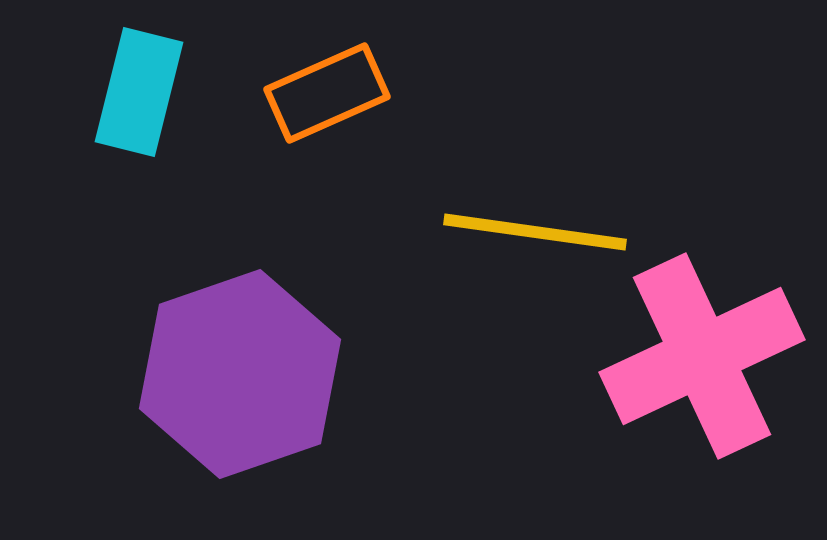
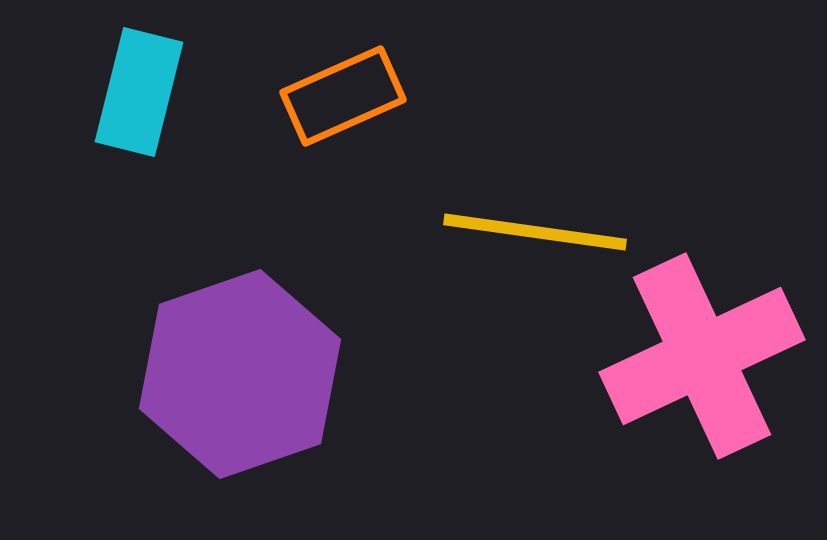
orange rectangle: moved 16 px right, 3 px down
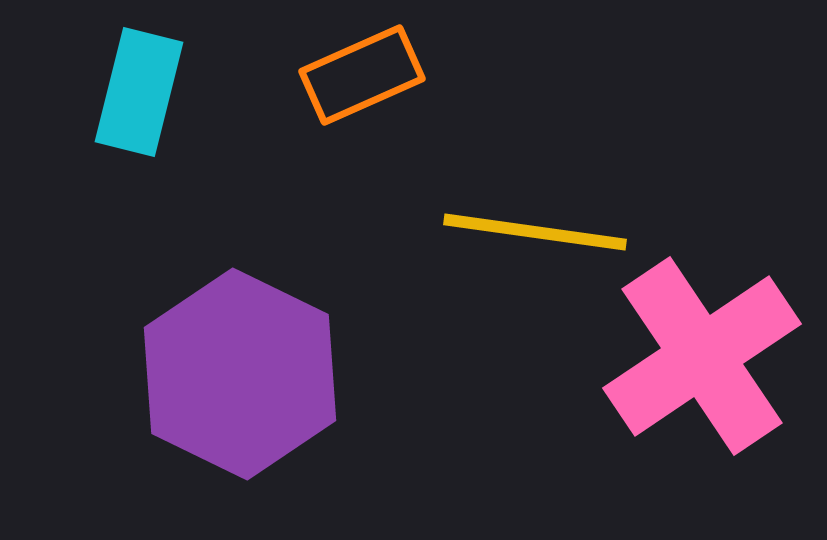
orange rectangle: moved 19 px right, 21 px up
pink cross: rotated 9 degrees counterclockwise
purple hexagon: rotated 15 degrees counterclockwise
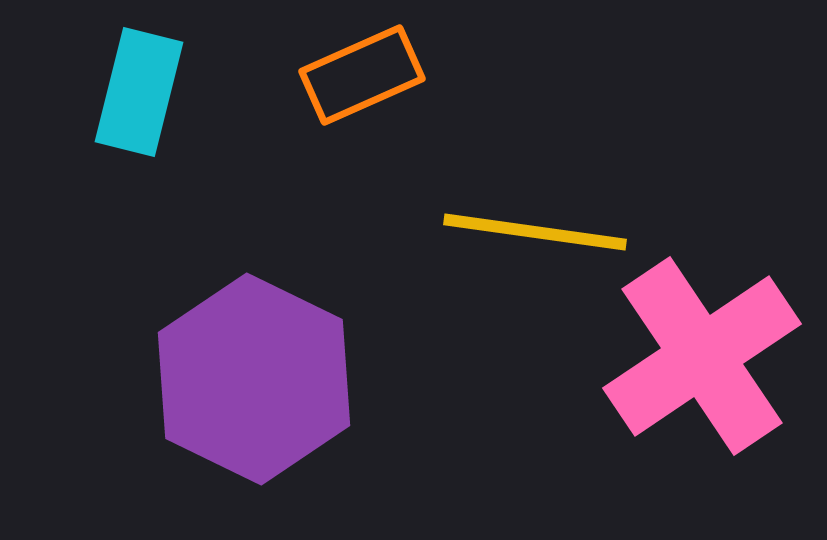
purple hexagon: moved 14 px right, 5 px down
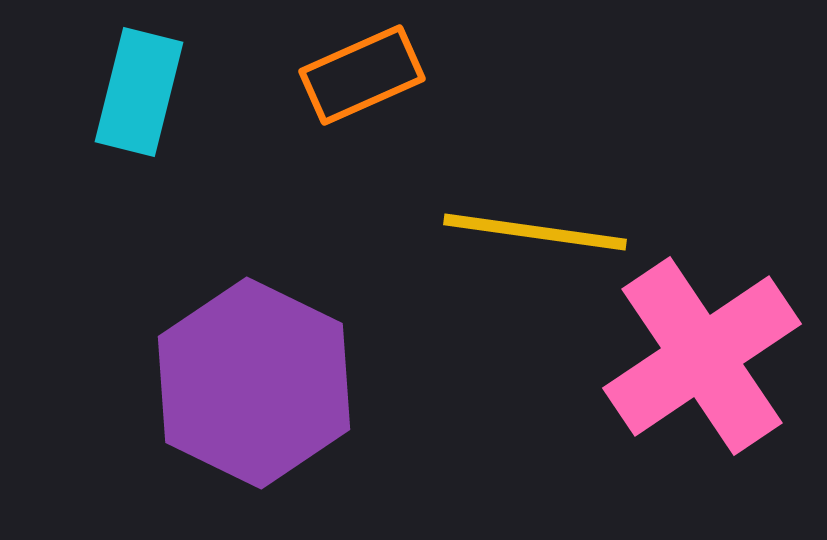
purple hexagon: moved 4 px down
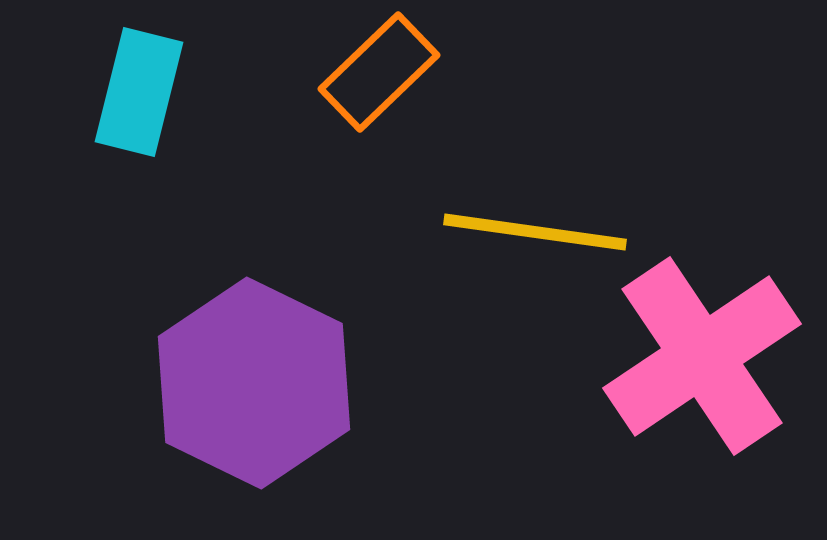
orange rectangle: moved 17 px right, 3 px up; rotated 20 degrees counterclockwise
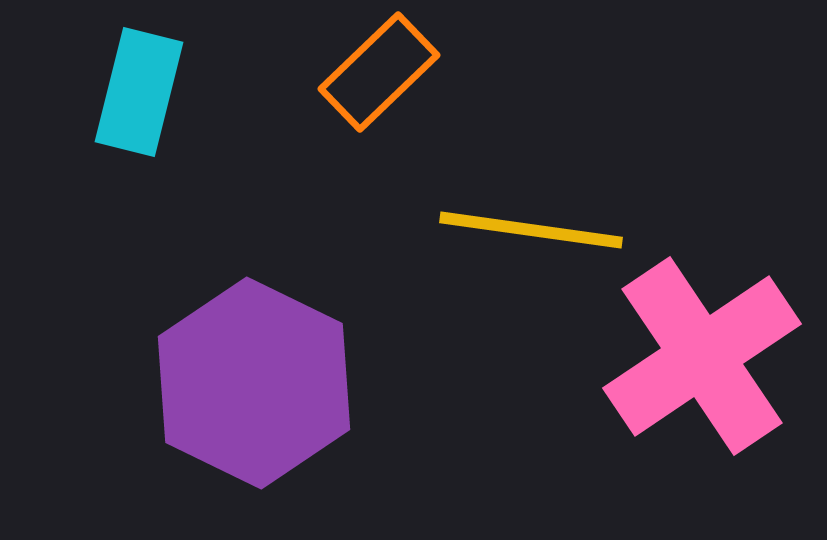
yellow line: moved 4 px left, 2 px up
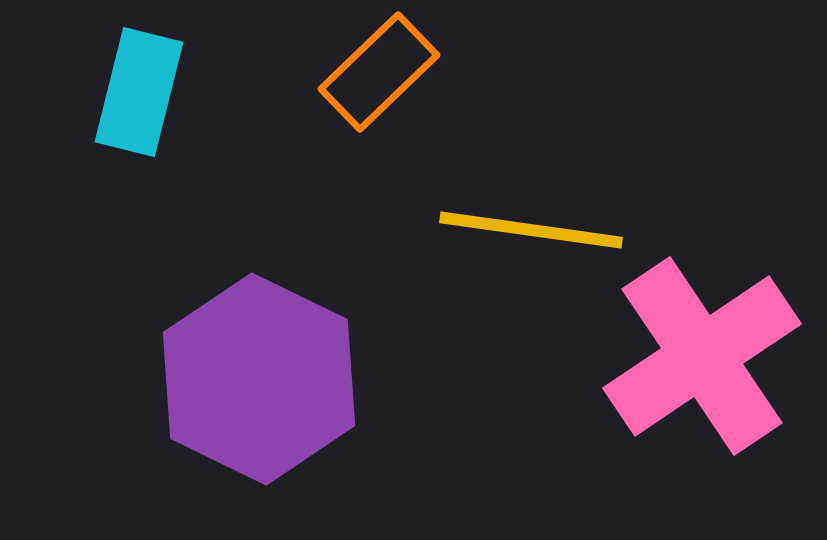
purple hexagon: moved 5 px right, 4 px up
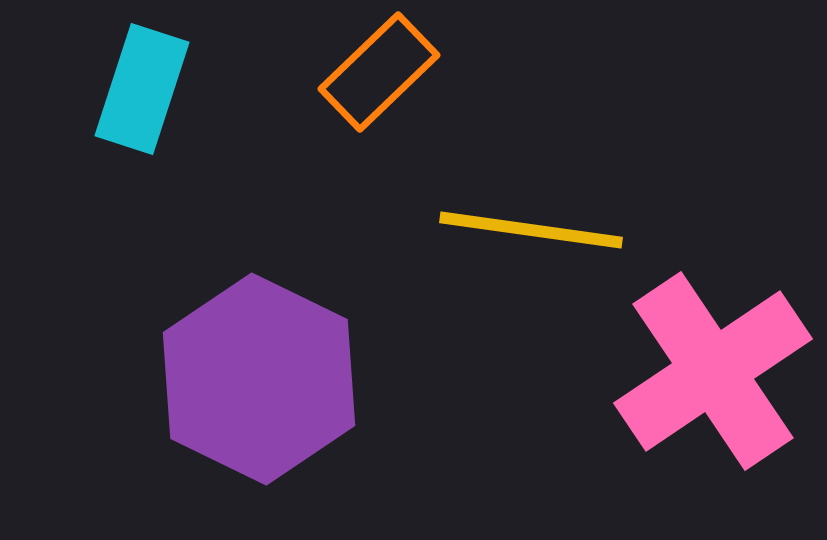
cyan rectangle: moved 3 px right, 3 px up; rotated 4 degrees clockwise
pink cross: moved 11 px right, 15 px down
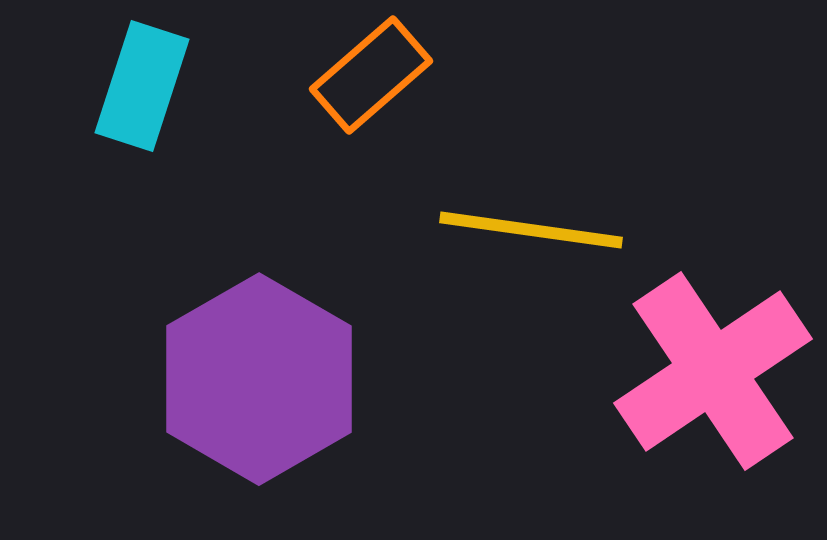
orange rectangle: moved 8 px left, 3 px down; rotated 3 degrees clockwise
cyan rectangle: moved 3 px up
purple hexagon: rotated 4 degrees clockwise
